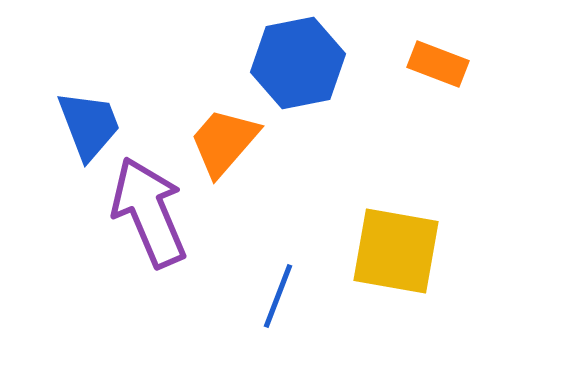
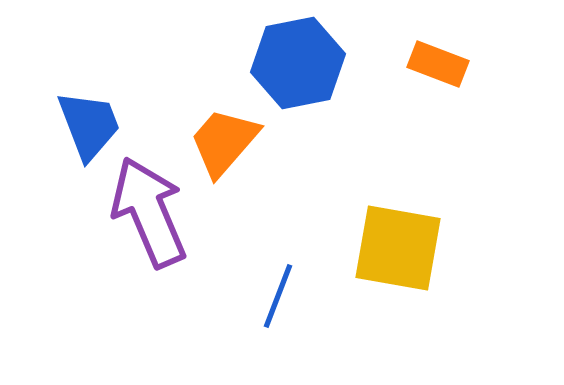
yellow square: moved 2 px right, 3 px up
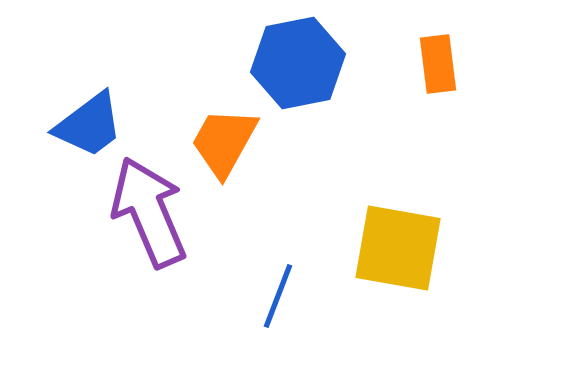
orange rectangle: rotated 62 degrees clockwise
blue trapezoid: rotated 74 degrees clockwise
orange trapezoid: rotated 12 degrees counterclockwise
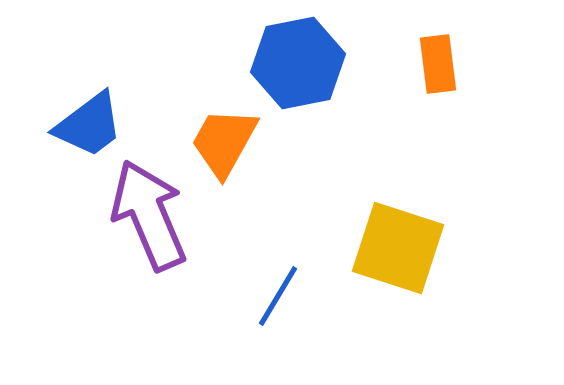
purple arrow: moved 3 px down
yellow square: rotated 8 degrees clockwise
blue line: rotated 10 degrees clockwise
